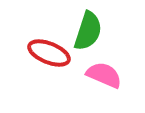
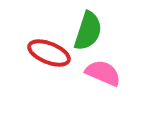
pink semicircle: moved 1 px left, 2 px up
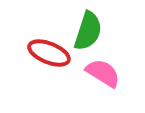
pink semicircle: rotated 9 degrees clockwise
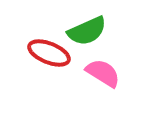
green semicircle: moved 1 px left; rotated 48 degrees clockwise
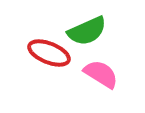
pink semicircle: moved 2 px left, 1 px down
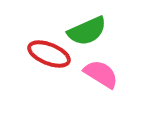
red ellipse: moved 1 px down
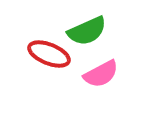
pink semicircle: rotated 120 degrees clockwise
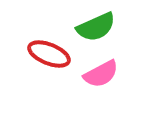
green semicircle: moved 9 px right, 4 px up
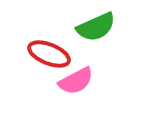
pink semicircle: moved 25 px left, 7 px down
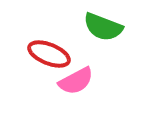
green semicircle: moved 7 px right; rotated 45 degrees clockwise
